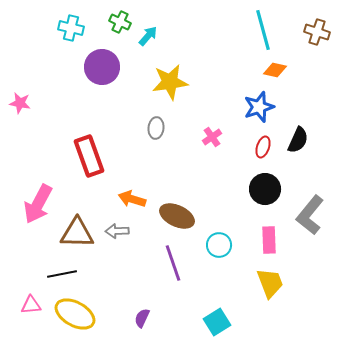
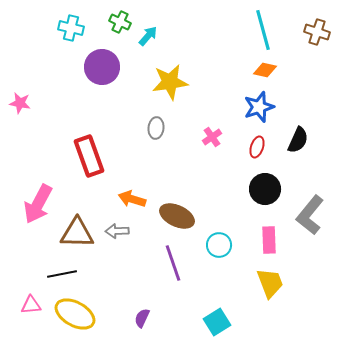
orange diamond: moved 10 px left
red ellipse: moved 6 px left
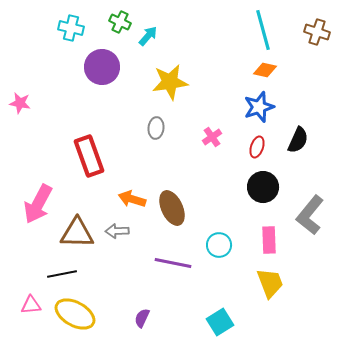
black circle: moved 2 px left, 2 px up
brown ellipse: moved 5 px left, 8 px up; rotated 40 degrees clockwise
purple line: rotated 60 degrees counterclockwise
cyan square: moved 3 px right
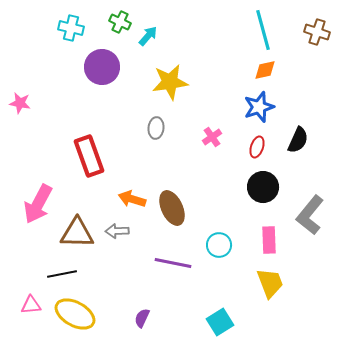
orange diamond: rotated 25 degrees counterclockwise
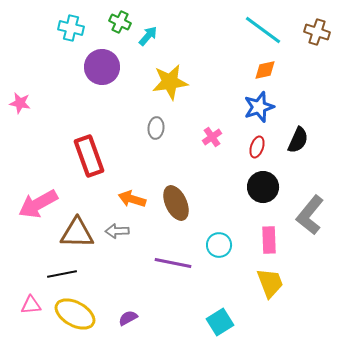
cyan line: rotated 39 degrees counterclockwise
pink arrow: rotated 33 degrees clockwise
brown ellipse: moved 4 px right, 5 px up
purple semicircle: moved 14 px left; rotated 36 degrees clockwise
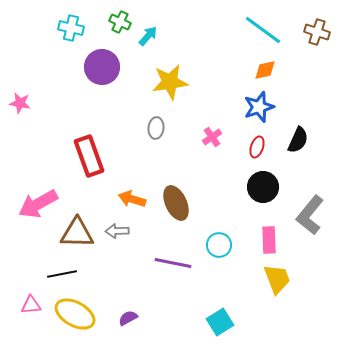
yellow trapezoid: moved 7 px right, 4 px up
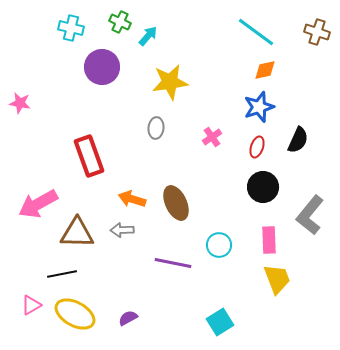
cyan line: moved 7 px left, 2 px down
gray arrow: moved 5 px right, 1 px up
pink triangle: rotated 25 degrees counterclockwise
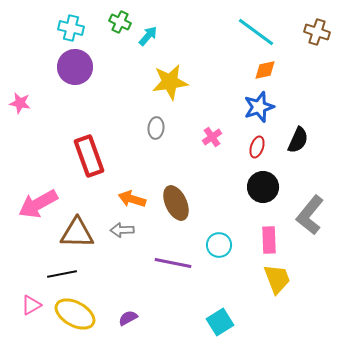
purple circle: moved 27 px left
